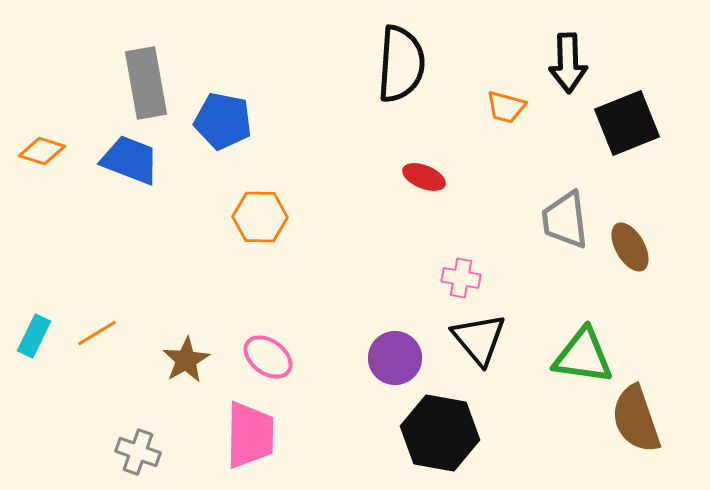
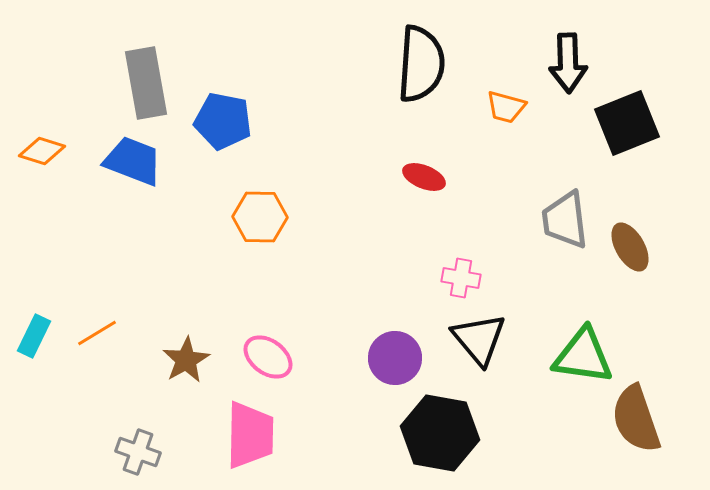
black semicircle: moved 20 px right
blue trapezoid: moved 3 px right, 1 px down
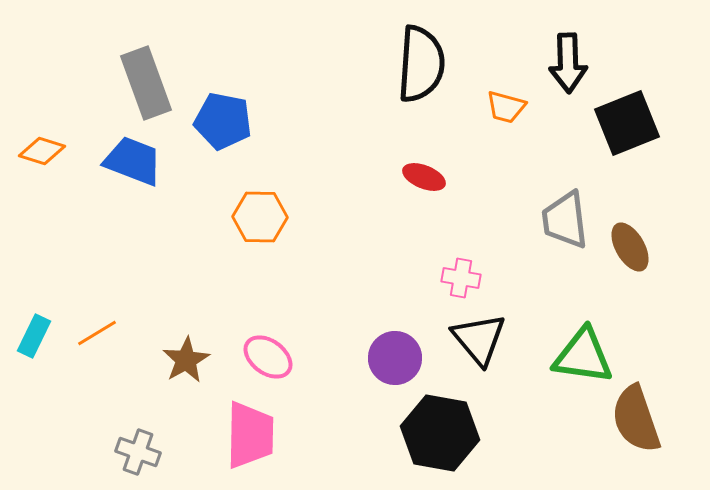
gray rectangle: rotated 10 degrees counterclockwise
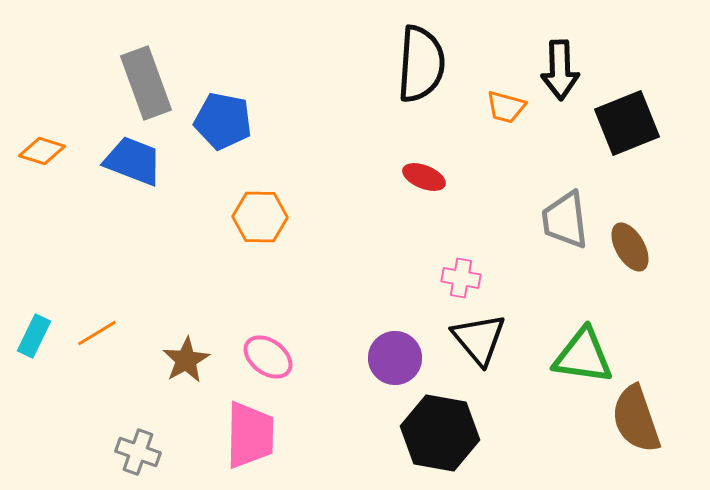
black arrow: moved 8 px left, 7 px down
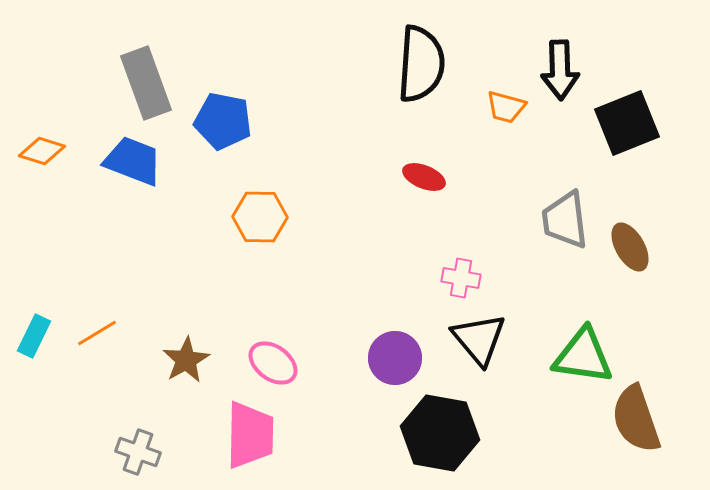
pink ellipse: moved 5 px right, 6 px down
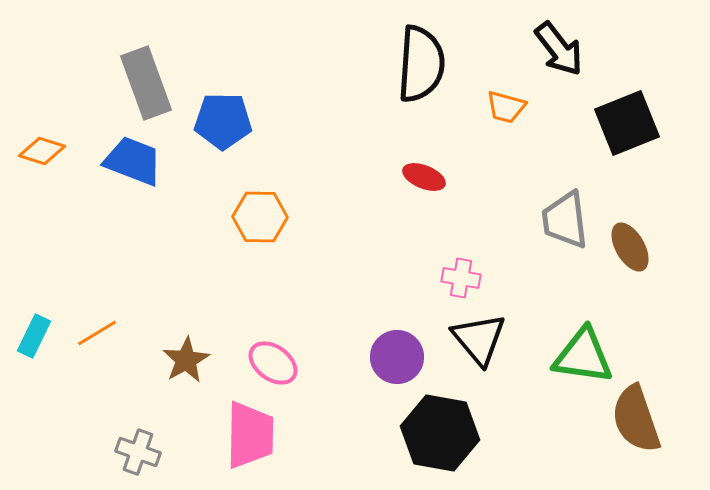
black arrow: moved 1 px left, 21 px up; rotated 36 degrees counterclockwise
blue pentagon: rotated 10 degrees counterclockwise
purple circle: moved 2 px right, 1 px up
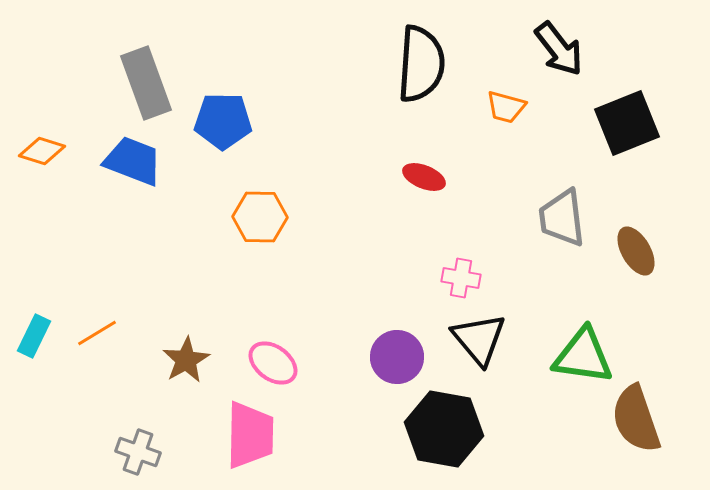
gray trapezoid: moved 3 px left, 2 px up
brown ellipse: moved 6 px right, 4 px down
black hexagon: moved 4 px right, 4 px up
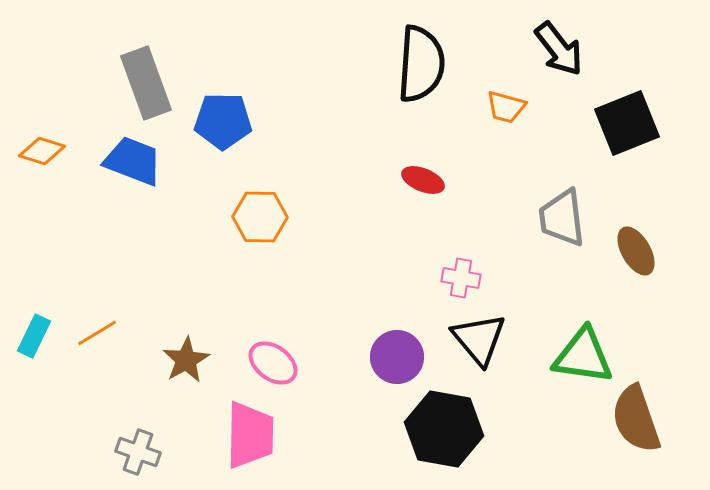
red ellipse: moved 1 px left, 3 px down
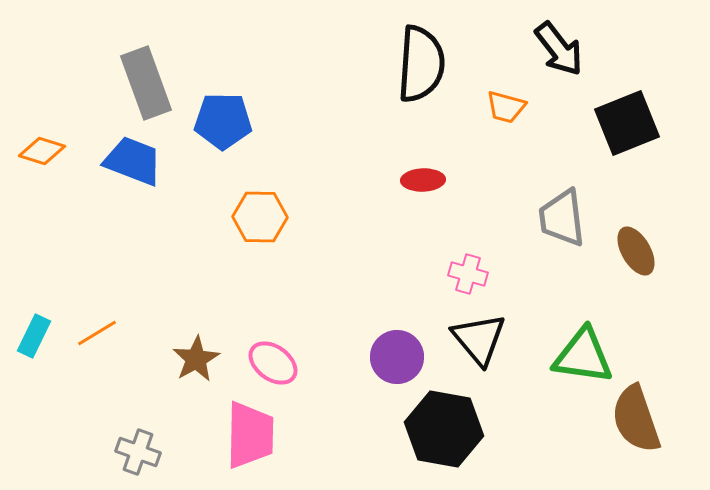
red ellipse: rotated 24 degrees counterclockwise
pink cross: moved 7 px right, 4 px up; rotated 6 degrees clockwise
brown star: moved 10 px right, 1 px up
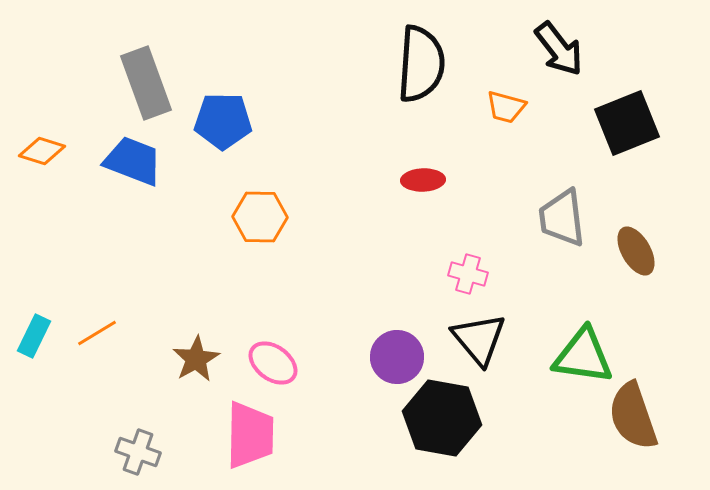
brown semicircle: moved 3 px left, 3 px up
black hexagon: moved 2 px left, 11 px up
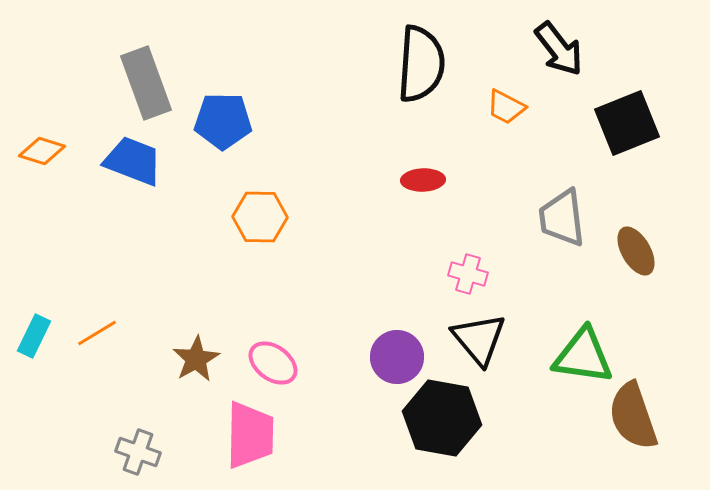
orange trapezoid: rotated 12 degrees clockwise
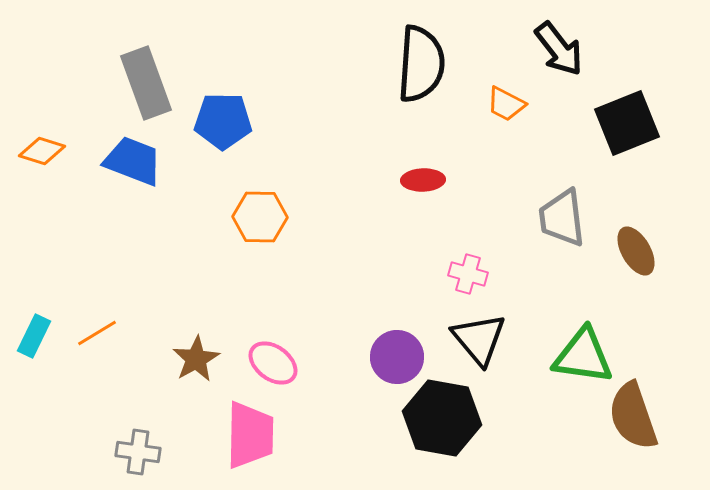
orange trapezoid: moved 3 px up
gray cross: rotated 12 degrees counterclockwise
